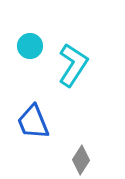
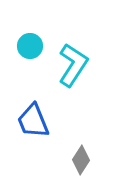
blue trapezoid: moved 1 px up
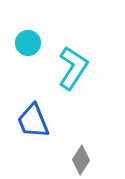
cyan circle: moved 2 px left, 3 px up
cyan L-shape: moved 3 px down
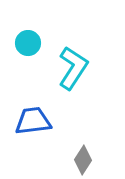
blue trapezoid: rotated 105 degrees clockwise
gray diamond: moved 2 px right
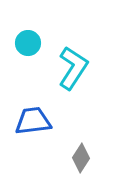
gray diamond: moved 2 px left, 2 px up
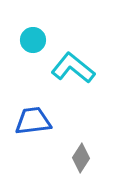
cyan circle: moved 5 px right, 3 px up
cyan L-shape: rotated 84 degrees counterclockwise
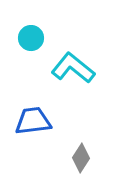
cyan circle: moved 2 px left, 2 px up
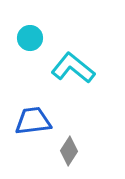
cyan circle: moved 1 px left
gray diamond: moved 12 px left, 7 px up
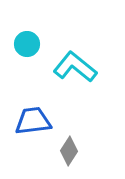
cyan circle: moved 3 px left, 6 px down
cyan L-shape: moved 2 px right, 1 px up
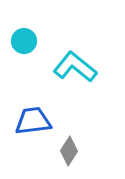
cyan circle: moved 3 px left, 3 px up
